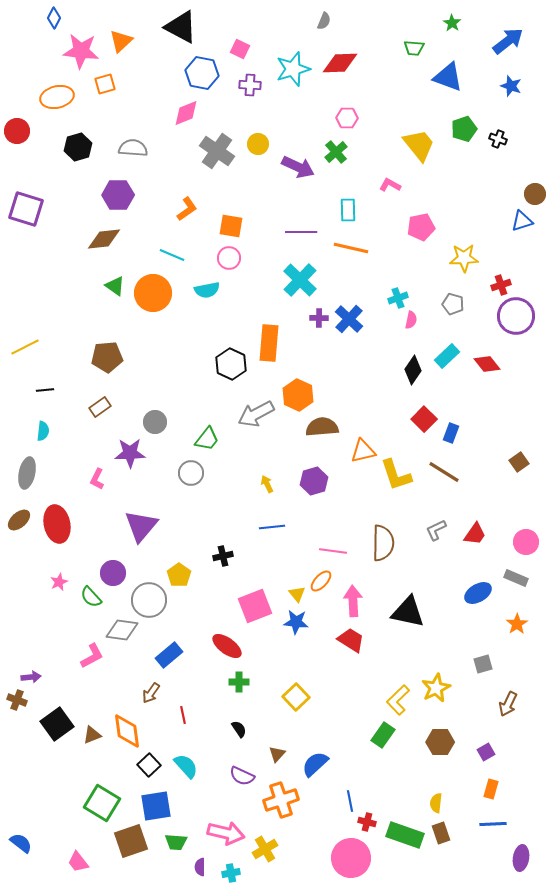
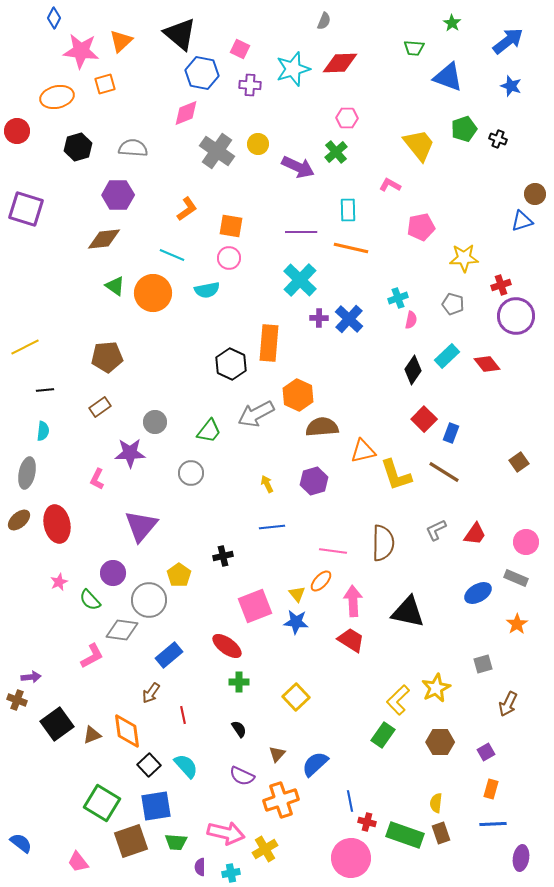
black triangle at (181, 27): moved 1 px left, 7 px down; rotated 12 degrees clockwise
green trapezoid at (207, 439): moved 2 px right, 8 px up
green semicircle at (91, 597): moved 1 px left, 3 px down
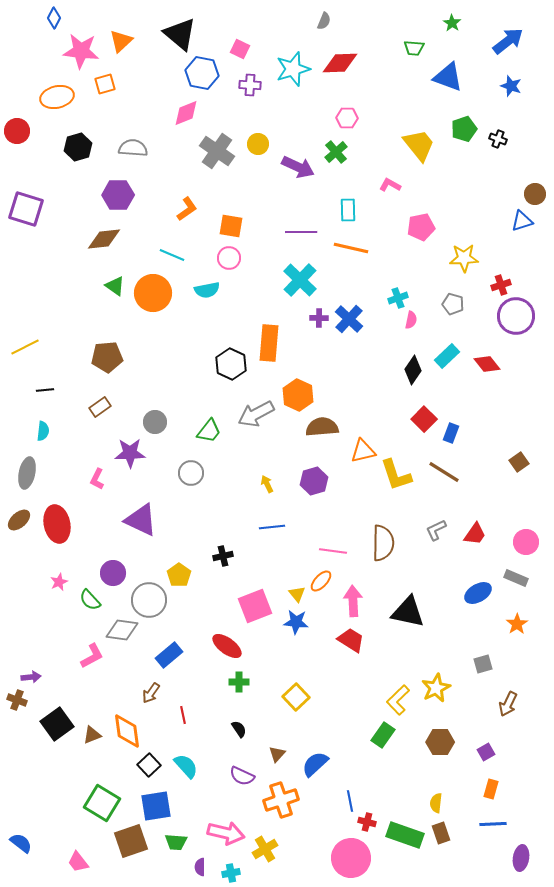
purple triangle at (141, 526): moved 6 px up; rotated 45 degrees counterclockwise
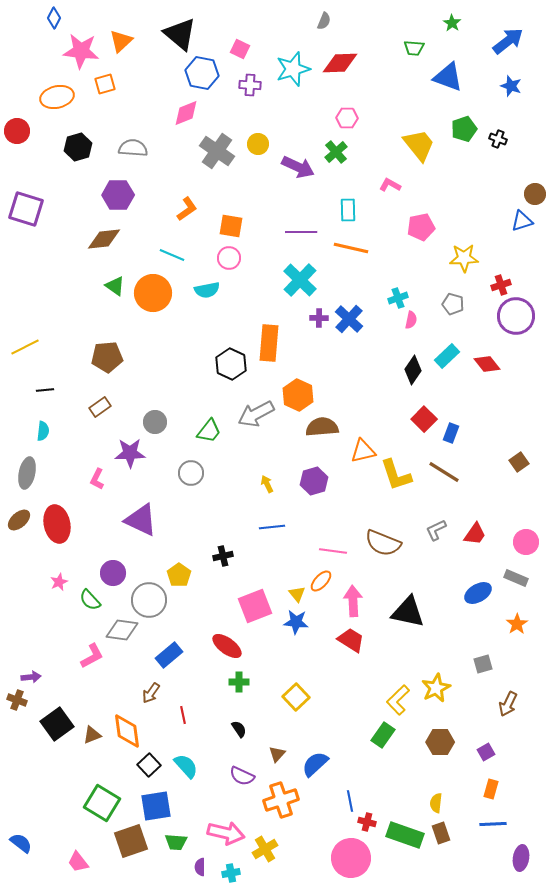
brown semicircle at (383, 543): rotated 111 degrees clockwise
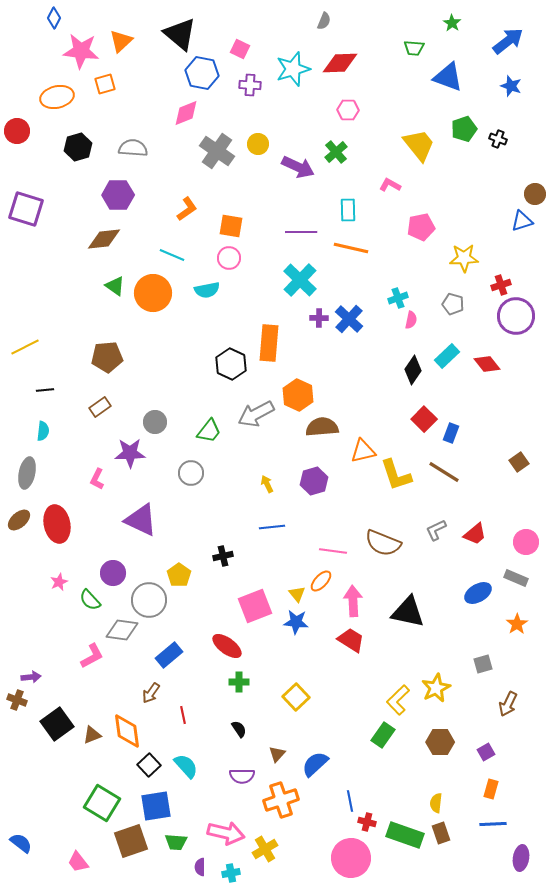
pink hexagon at (347, 118): moved 1 px right, 8 px up
red trapezoid at (475, 534): rotated 15 degrees clockwise
purple semicircle at (242, 776): rotated 25 degrees counterclockwise
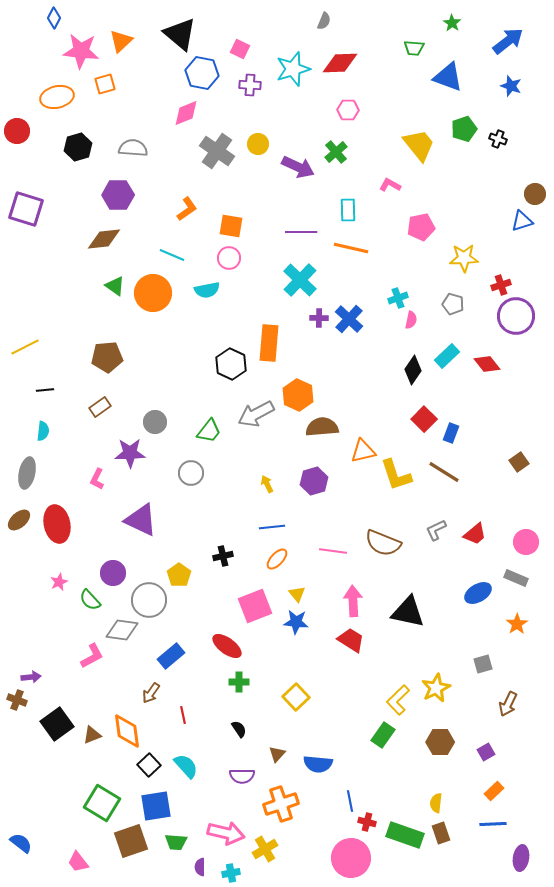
orange ellipse at (321, 581): moved 44 px left, 22 px up
blue rectangle at (169, 655): moved 2 px right, 1 px down
blue semicircle at (315, 764): moved 3 px right; rotated 132 degrees counterclockwise
orange rectangle at (491, 789): moved 3 px right, 2 px down; rotated 30 degrees clockwise
orange cross at (281, 800): moved 4 px down
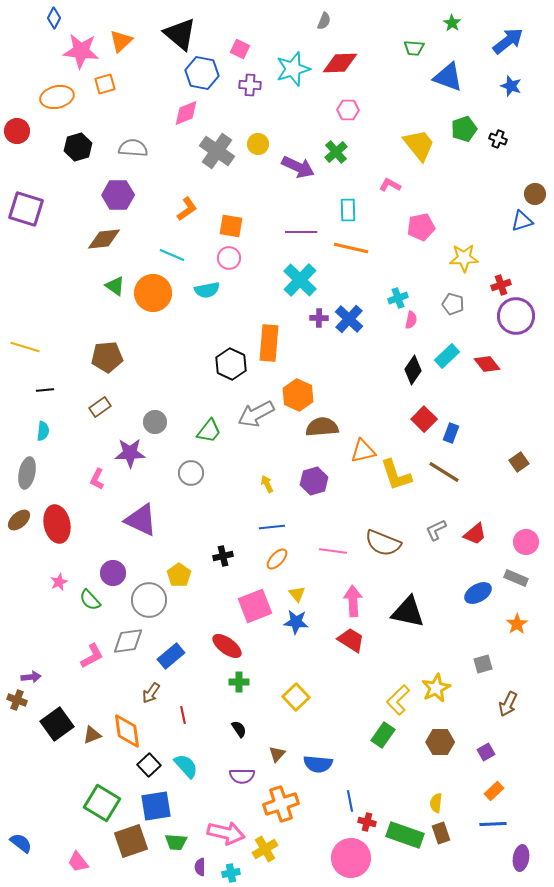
yellow line at (25, 347): rotated 44 degrees clockwise
gray diamond at (122, 630): moved 6 px right, 11 px down; rotated 16 degrees counterclockwise
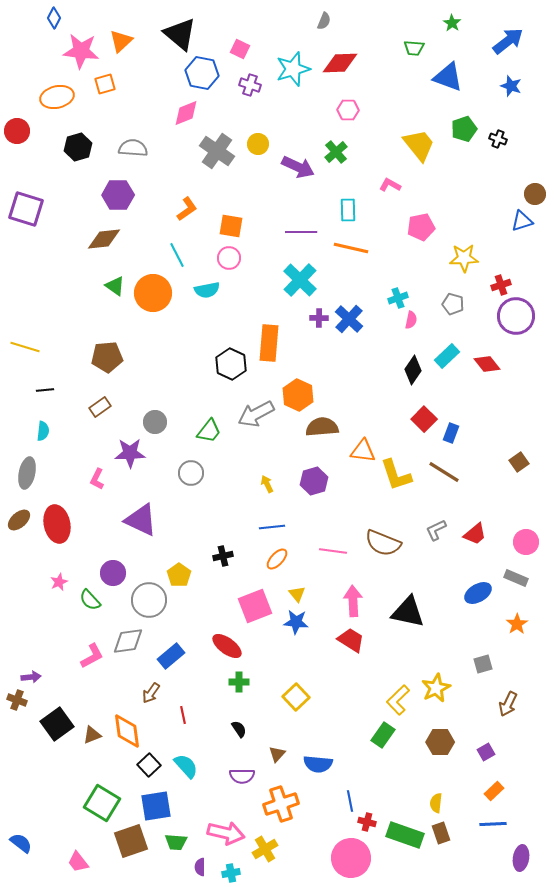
purple cross at (250, 85): rotated 15 degrees clockwise
cyan line at (172, 255): moved 5 px right; rotated 40 degrees clockwise
orange triangle at (363, 451): rotated 20 degrees clockwise
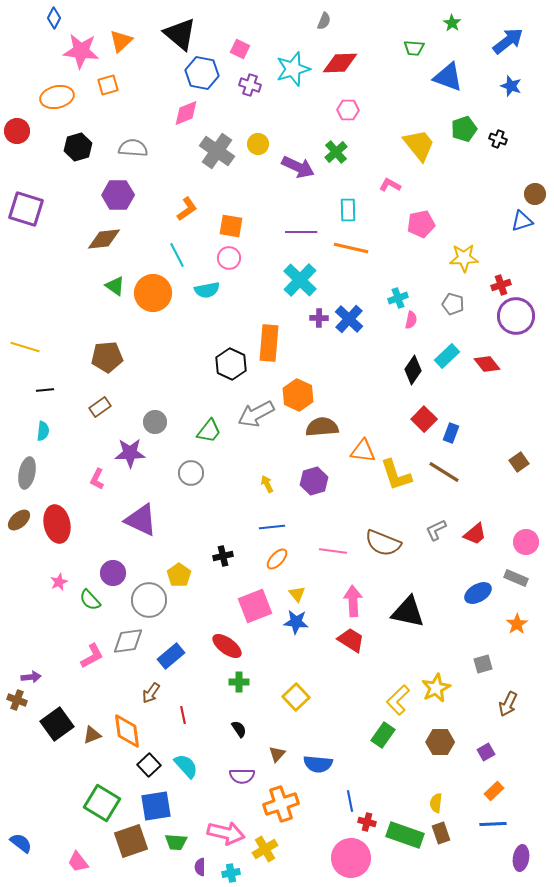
orange square at (105, 84): moved 3 px right, 1 px down
pink pentagon at (421, 227): moved 3 px up
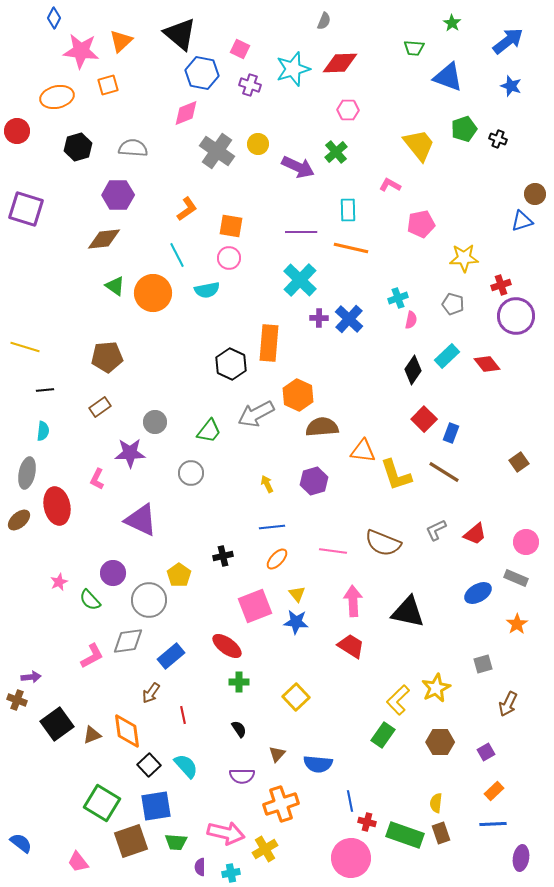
red ellipse at (57, 524): moved 18 px up
red trapezoid at (351, 640): moved 6 px down
